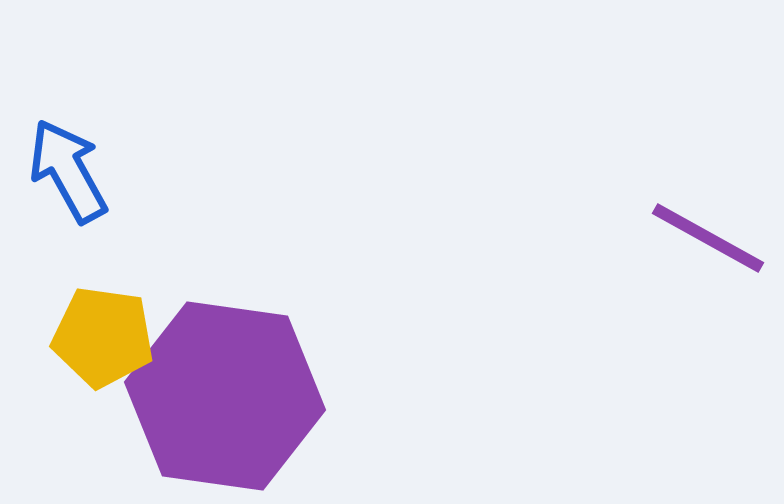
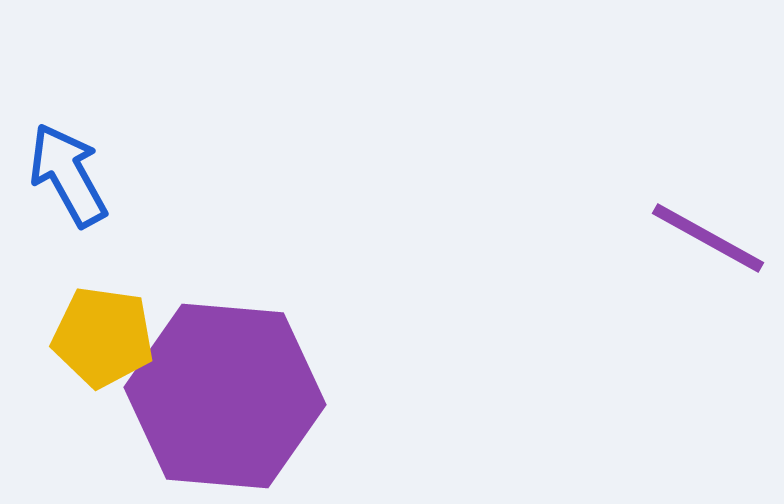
blue arrow: moved 4 px down
purple hexagon: rotated 3 degrees counterclockwise
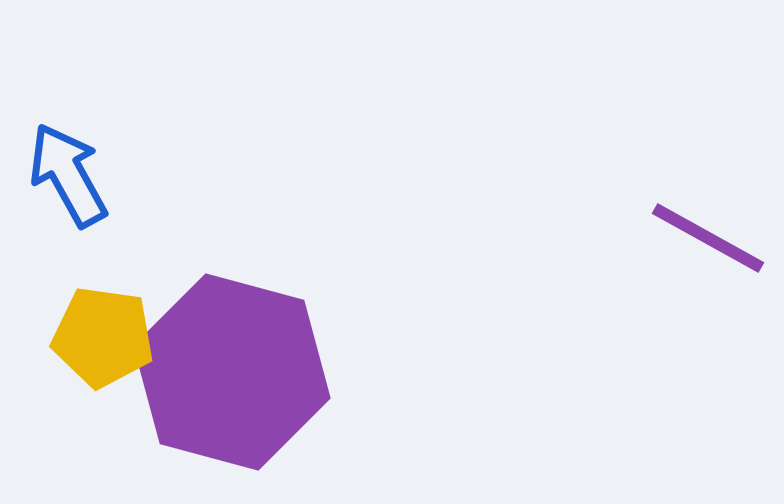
purple hexagon: moved 7 px right, 24 px up; rotated 10 degrees clockwise
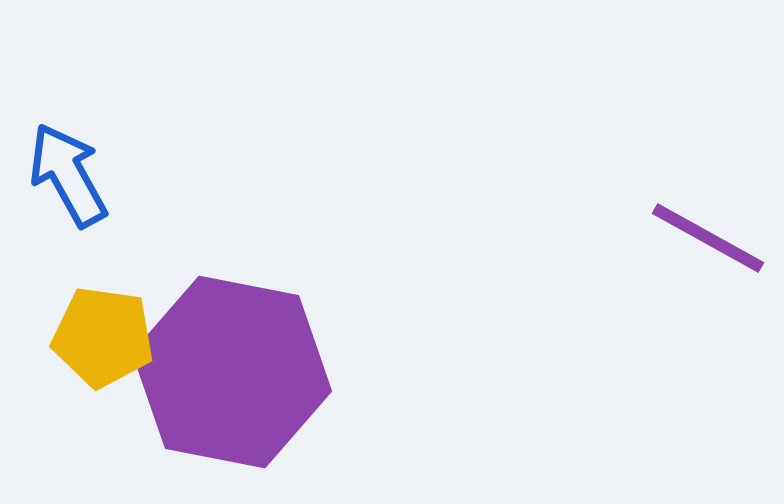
purple hexagon: rotated 4 degrees counterclockwise
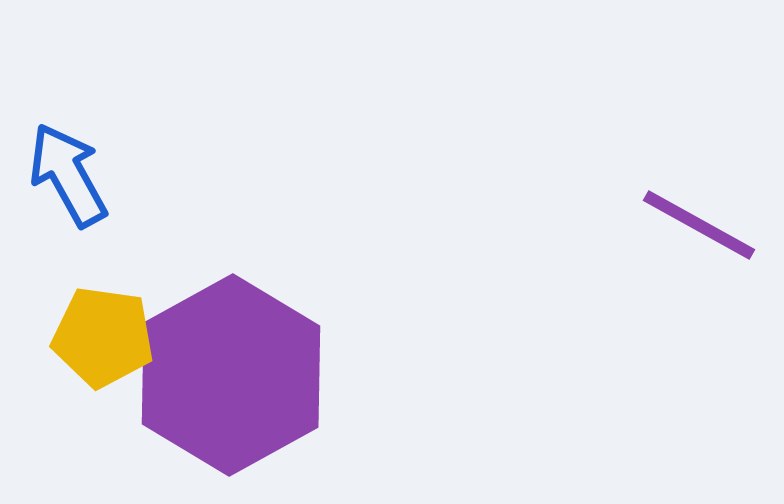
purple line: moved 9 px left, 13 px up
purple hexagon: moved 1 px left, 3 px down; rotated 20 degrees clockwise
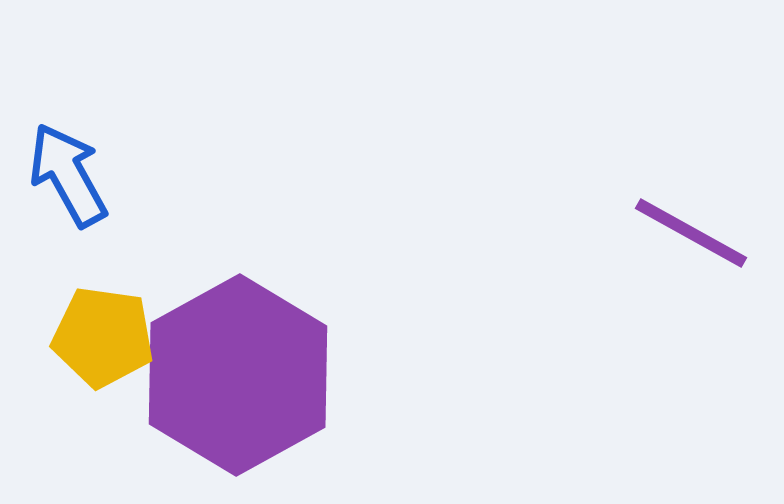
purple line: moved 8 px left, 8 px down
purple hexagon: moved 7 px right
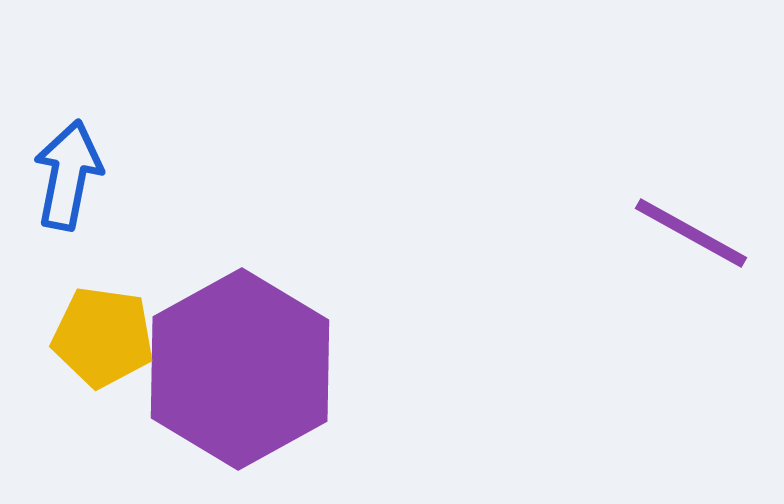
blue arrow: rotated 40 degrees clockwise
purple hexagon: moved 2 px right, 6 px up
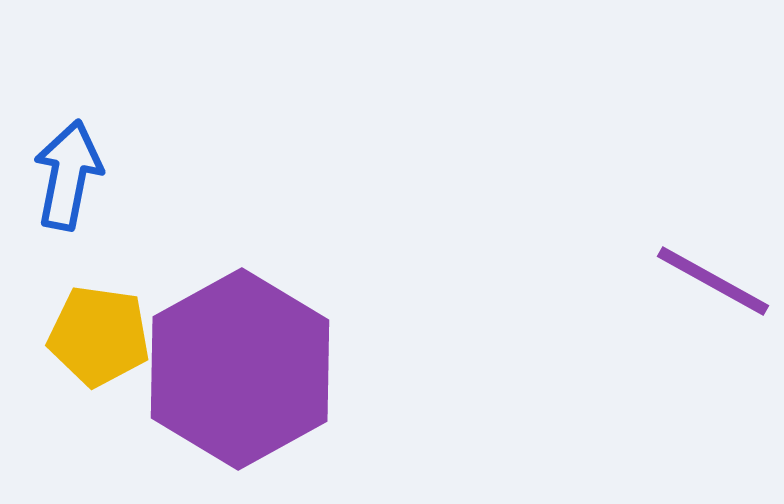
purple line: moved 22 px right, 48 px down
yellow pentagon: moved 4 px left, 1 px up
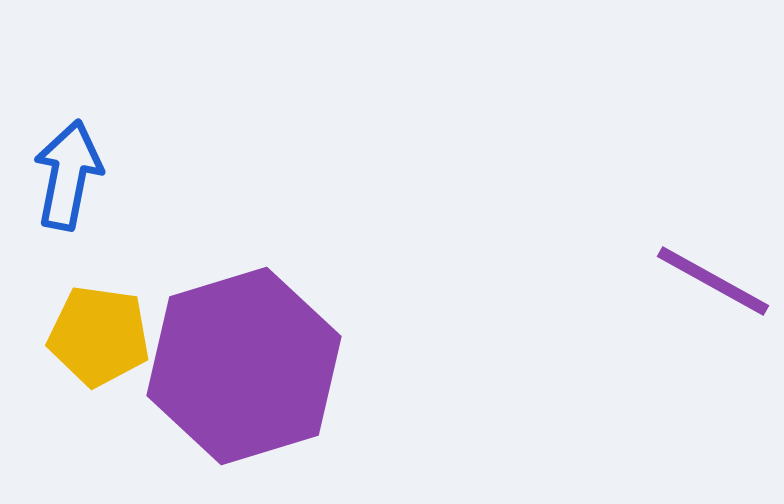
purple hexagon: moved 4 px right, 3 px up; rotated 12 degrees clockwise
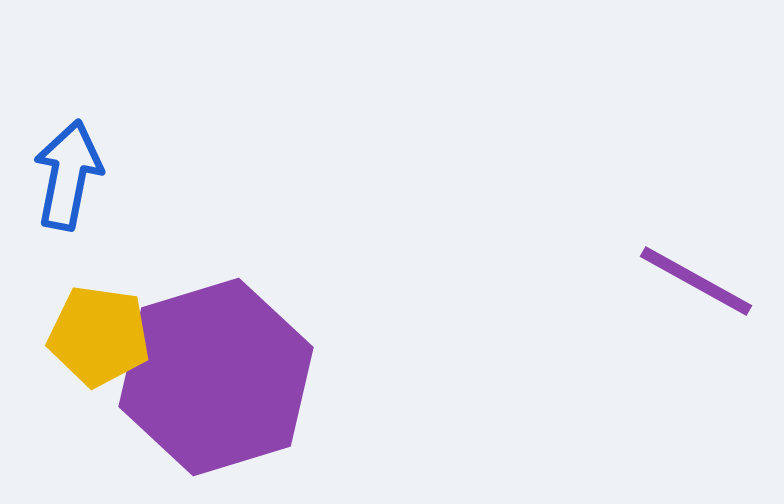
purple line: moved 17 px left
purple hexagon: moved 28 px left, 11 px down
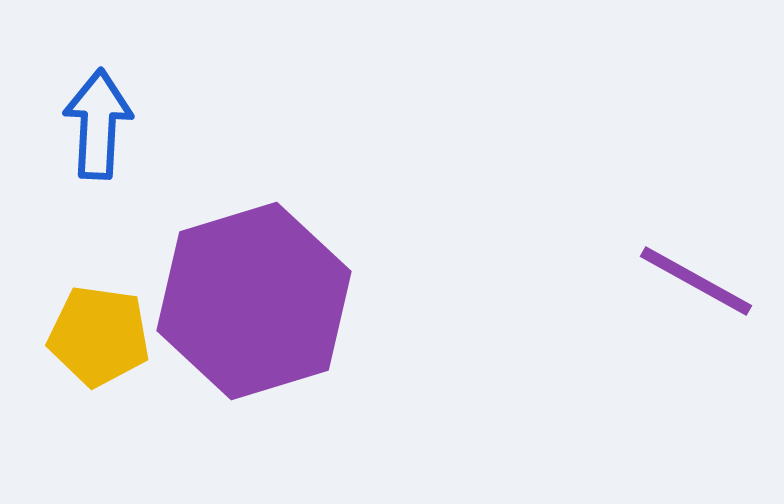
blue arrow: moved 30 px right, 51 px up; rotated 8 degrees counterclockwise
purple hexagon: moved 38 px right, 76 px up
